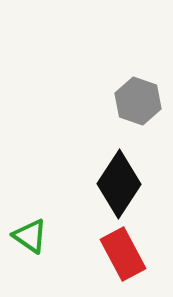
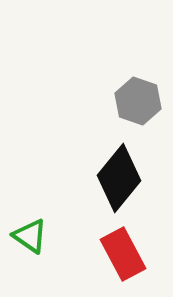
black diamond: moved 6 px up; rotated 6 degrees clockwise
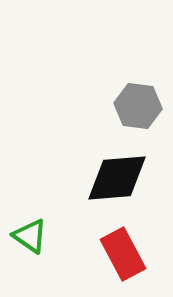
gray hexagon: moved 5 px down; rotated 12 degrees counterclockwise
black diamond: moved 2 px left; rotated 46 degrees clockwise
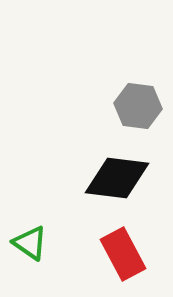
black diamond: rotated 12 degrees clockwise
green triangle: moved 7 px down
